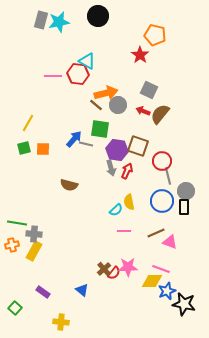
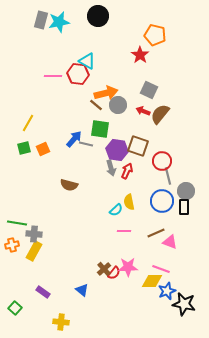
orange square at (43, 149): rotated 24 degrees counterclockwise
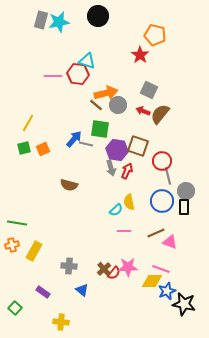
cyan triangle at (87, 61): rotated 12 degrees counterclockwise
gray cross at (34, 234): moved 35 px right, 32 px down
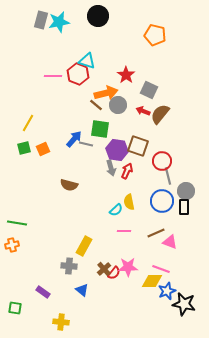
red star at (140, 55): moved 14 px left, 20 px down
red hexagon at (78, 74): rotated 15 degrees clockwise
yellow rectangle at (34, 251): moved 50 px right, 5 px up
green square at (15, 308): rotated 32 degrees counterclockwise
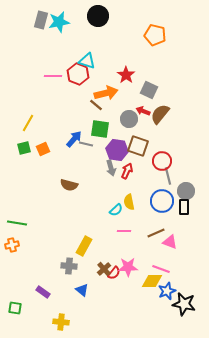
gray circle at (118, 105): moved 11 px right, 14 px down
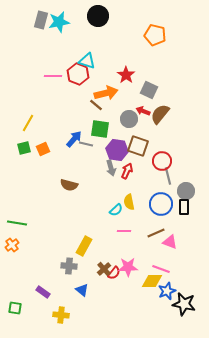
blue circle at (162, 201): moved 1 px left, 3 px down
orange cross at (12, 245): rotated 24 degrees counterclockwise
yellow cross at (61, 322): moved 7 px up
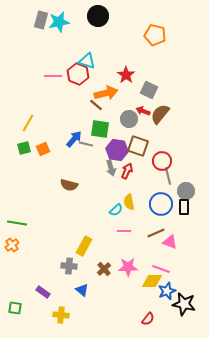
red semicircle at (114, 273): moved 34 px right, 46 px down
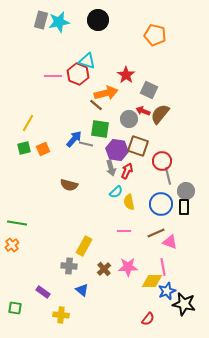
black circle at (98, 16): moved 4 px down
cyan semicircle at (116, 210): moved 18 px up
pink line at (161, 269): moved 2 px right, 2 px up; rotated 60 degrees clockwise
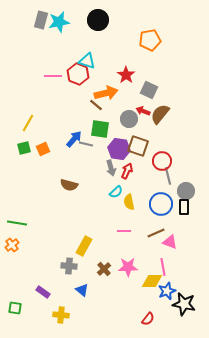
orange pentagon at (155, 35): moved 5 px left, 5 px down; rotated 25 degrees counterclockwise
purple hexagon at (117, 150): moved 2 px right, 1 px up
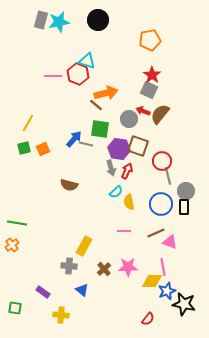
red star at (126, 75): moved 26 px right
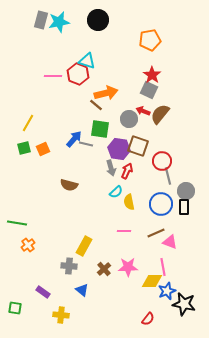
orange cross at (12, 245): moved 16 px right
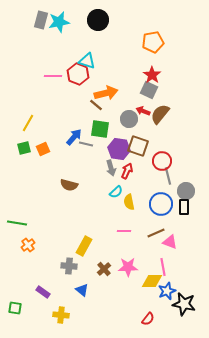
orange pentagon at (150, 40): moved 3 px right, 2 px down
blue arrow at (74, 139): moved 2 px up
